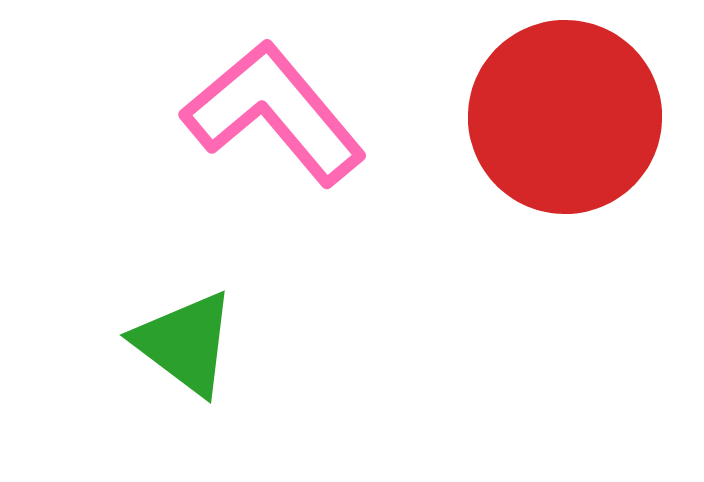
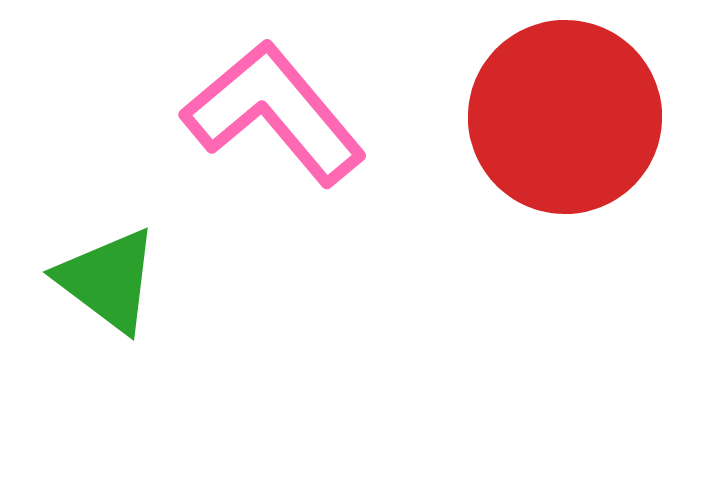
green triangle: moved 77 px left, 63 px up
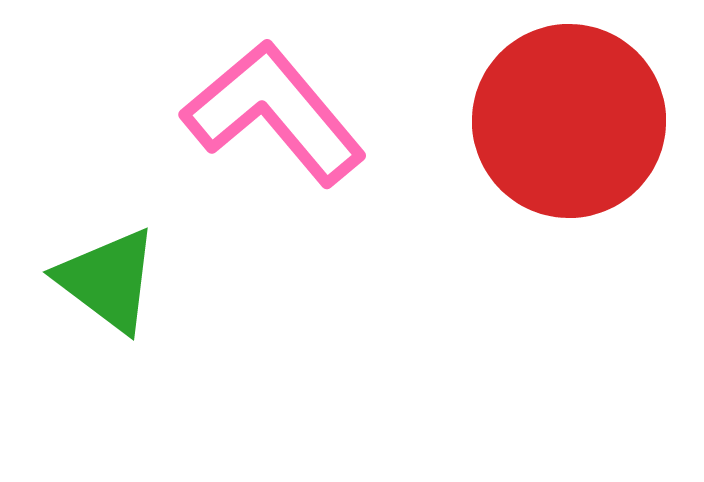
red circle: moved 4 px right, 4 px down
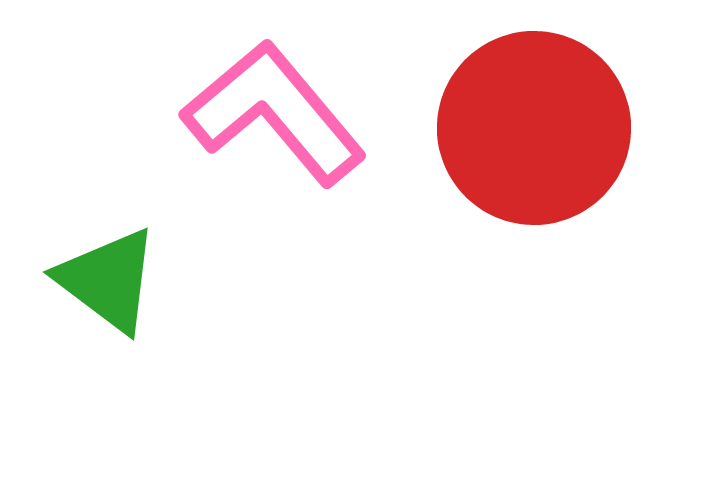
red circle: moved 35 px left, 7 px down
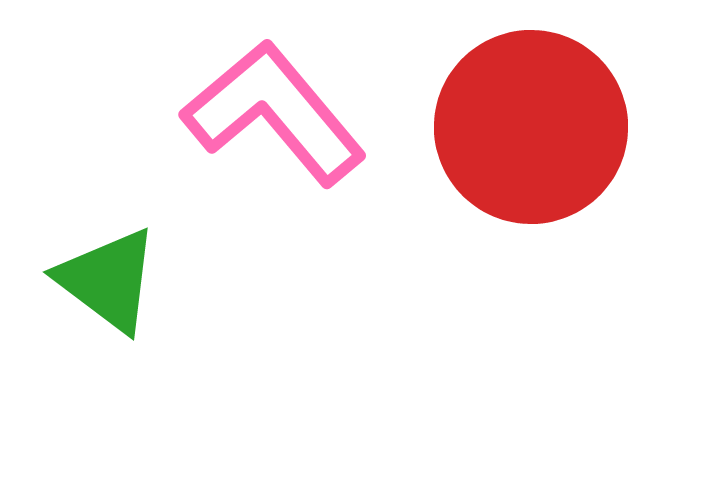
red circle: moved 3 px left, 1 px up
